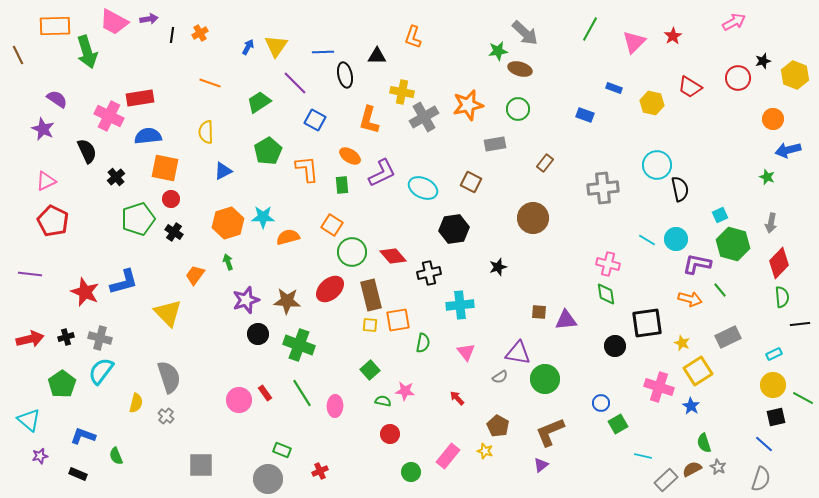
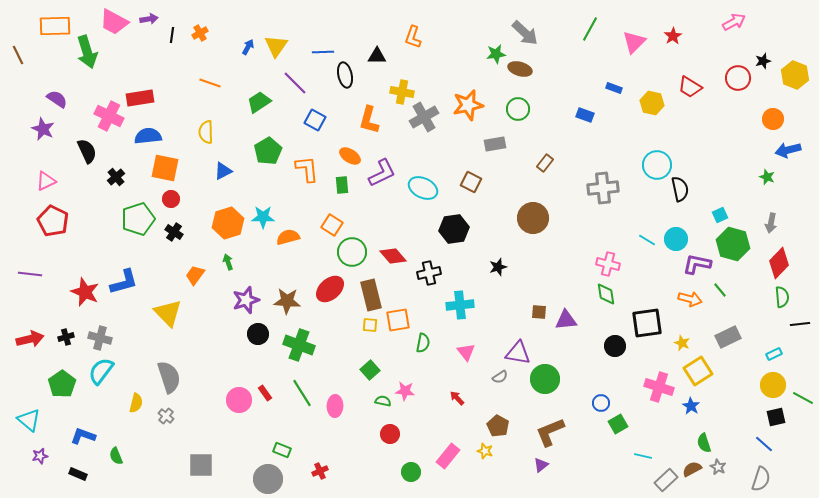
green star at (498, 51): moved 2 px left, 3 px down
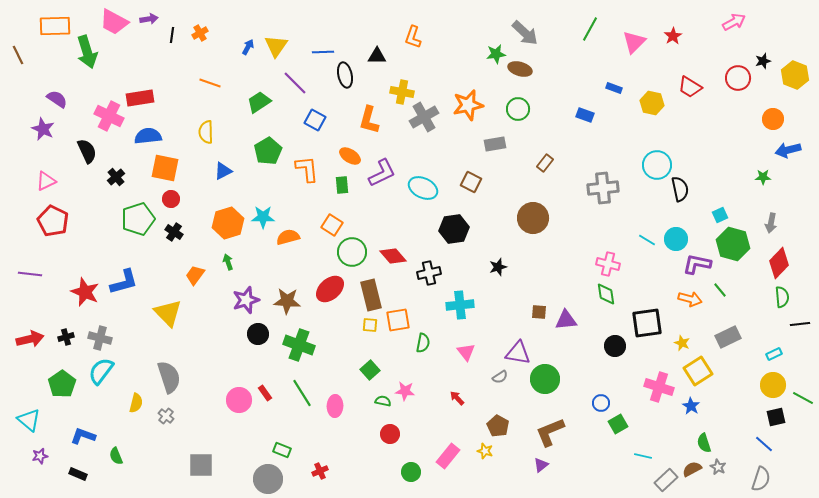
green star at (767, 177): moved 4 px left; rotated 21 degrees counterclockwise
